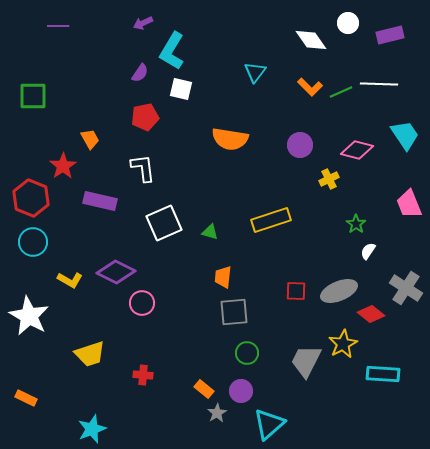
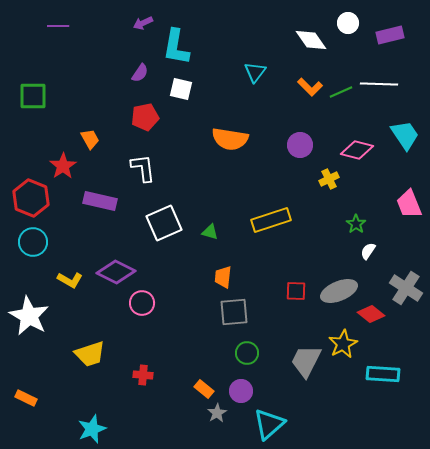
cyan L-shape at (172, 51): moved 4 px right, 4 px up; rotated 21 degrees counterclockwise
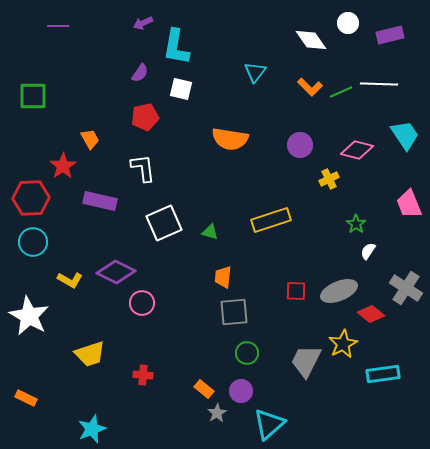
red hexagon at (31, 198): rotated 24 degrees counterclockwise
cyan rectangle at (383, 374): rotated 12 degrees counterclockwise
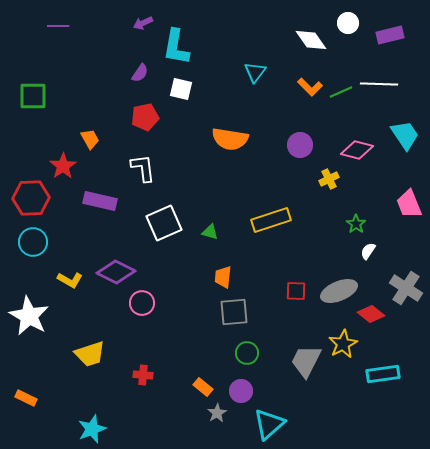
orange rectangle at (204, 389): moved 1 px left, 2 px up
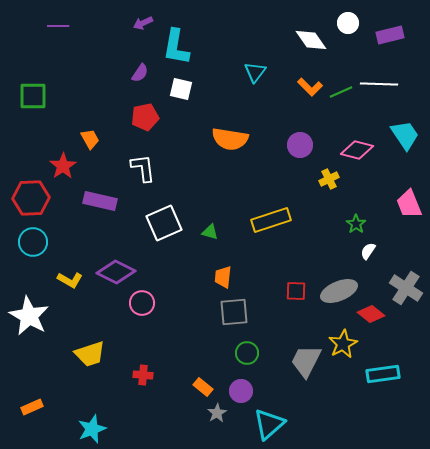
orange rectangle at (26, 398): moved 6 px right, 9 px down; rotated 50 degrees counterclockwise
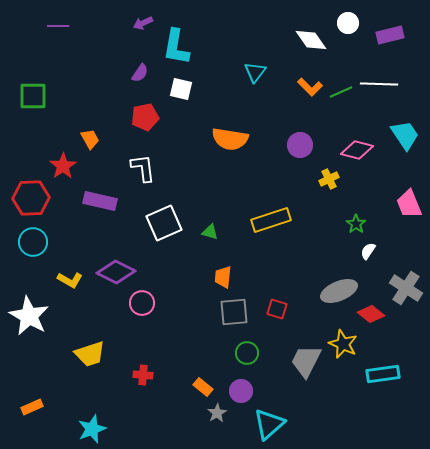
red square at (296, 291): moved 19 px left, 18 px down; rotated 15 degrees clockwise
yellow star at (343, 344): rotated 20 degrees counterclockwise
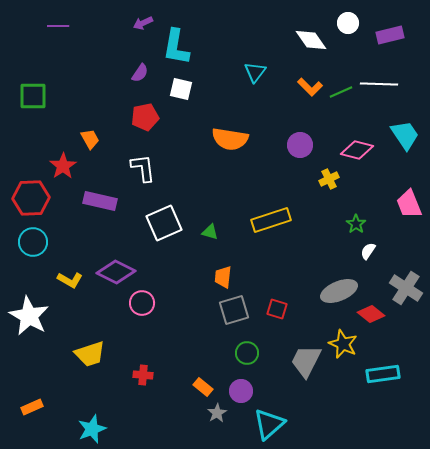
gray square at (234, 312): moved 2 px up; rotated 12 degrees counterclockwise
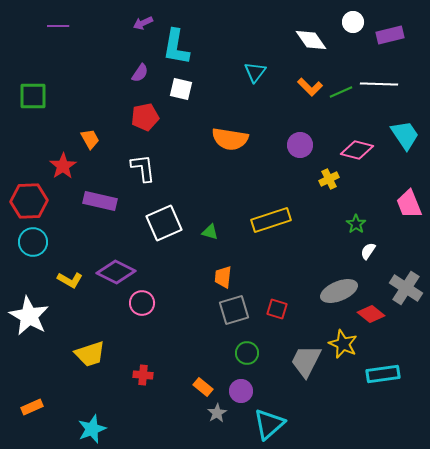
white circle at (348, 23): moved 5 px right, 1 px up
red hexagon at (31, 198): moved 2 px left, 3 px down
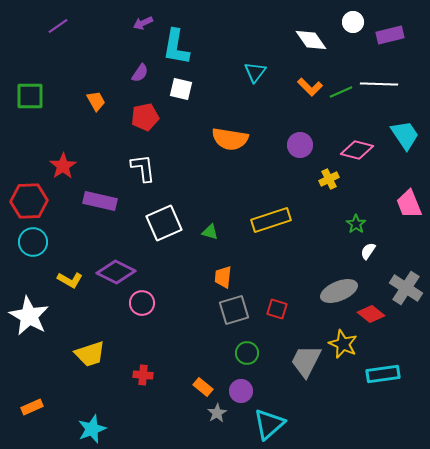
purple line at (58, 26): rotated 35 degrees counterclockwise
green square at (33, 96): moved 3 px left
orange trapezoid at (90, 139): moved 6 px right, 38 px up
